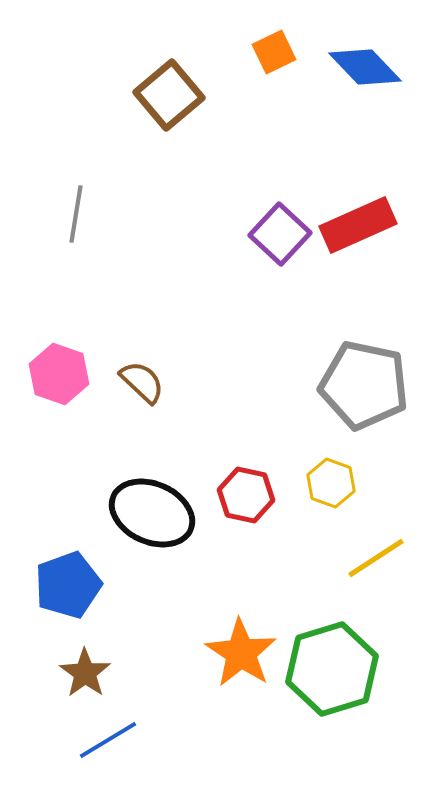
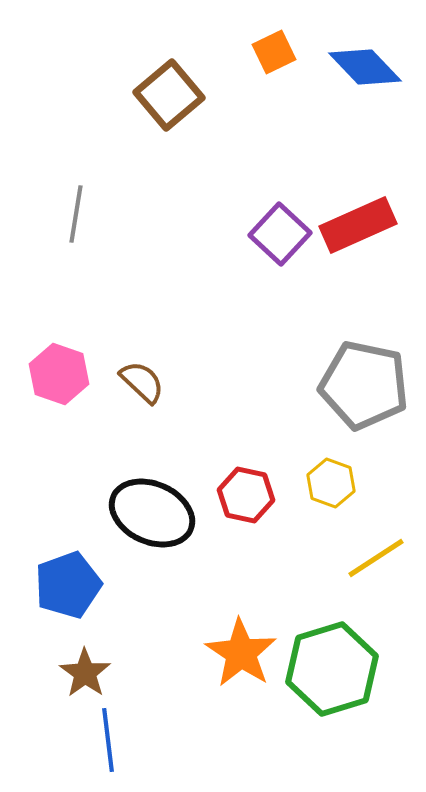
blue line: rotated 66 degrees counterclockwise
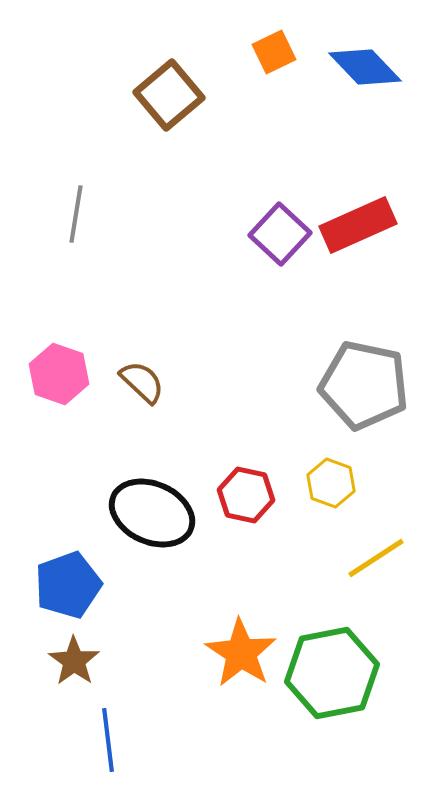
green hexagon: moved 4 px down; rotated 6 degrees clockwise
brown star: moved 11 px left, 12 px up
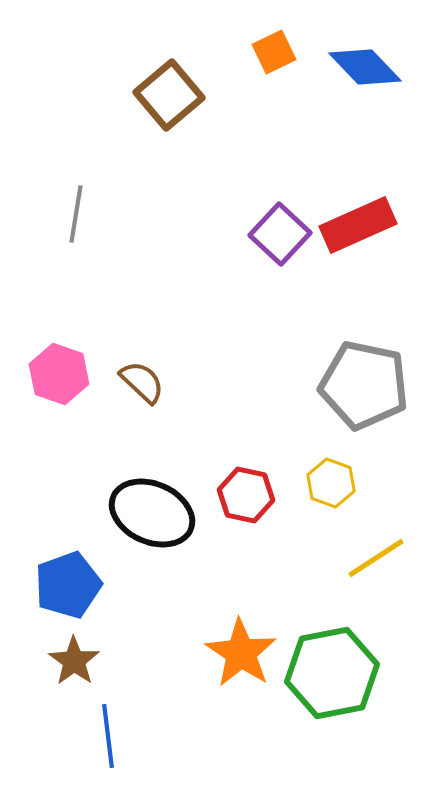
blue line: moved 4 px up
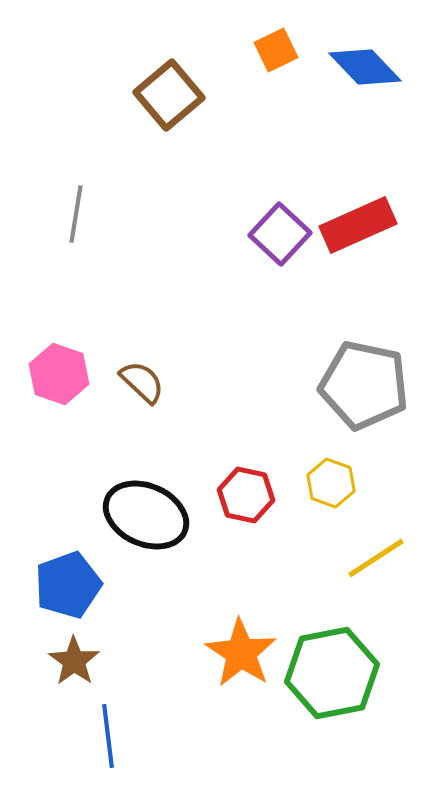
orange square: moved 2 px right, 2 px up
black ellipse: moved 6 px left, 2 px down
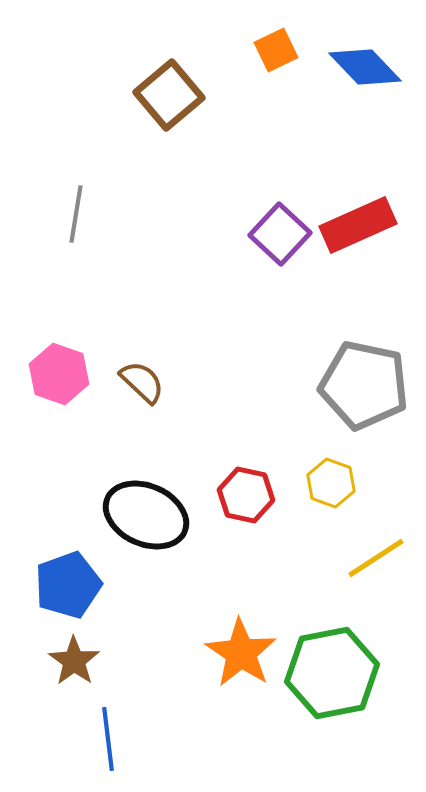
blue line: moved 3 px down
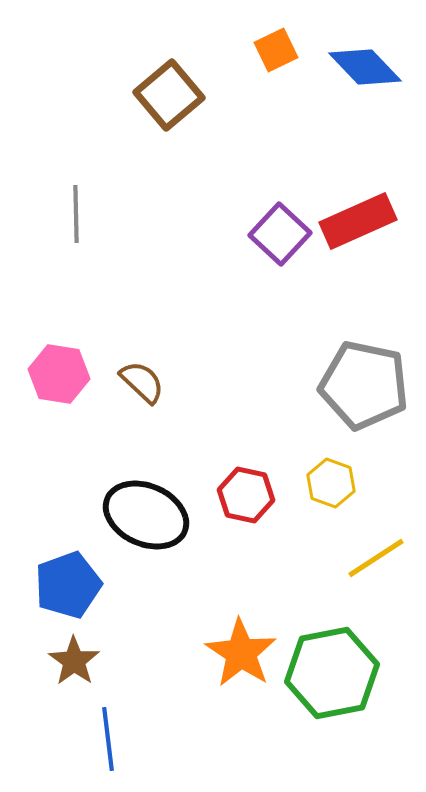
gray line: rotated 10 degrees counterclockwise
red rectangle: moved 4 px up
pink hexagon: rotated 10 degrees counterclockwise
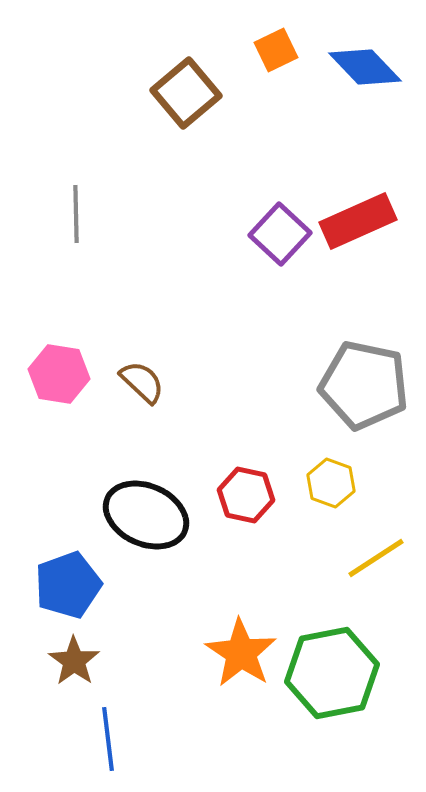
brown square: moved 17 px right, 2 px up
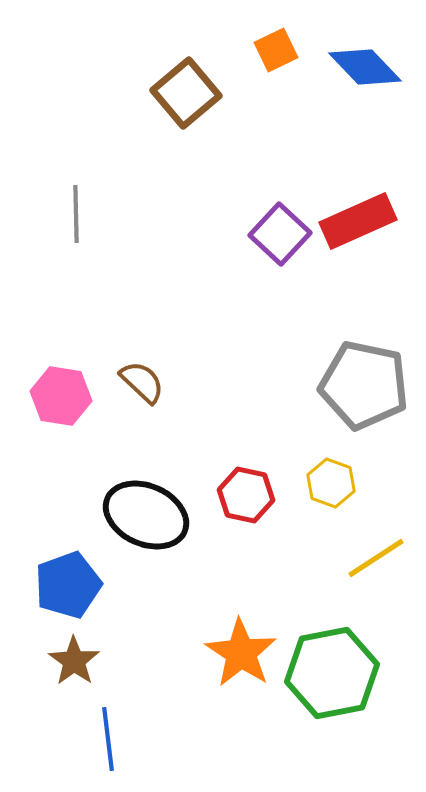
pink hexagon: moved 2 px right, 22 px down
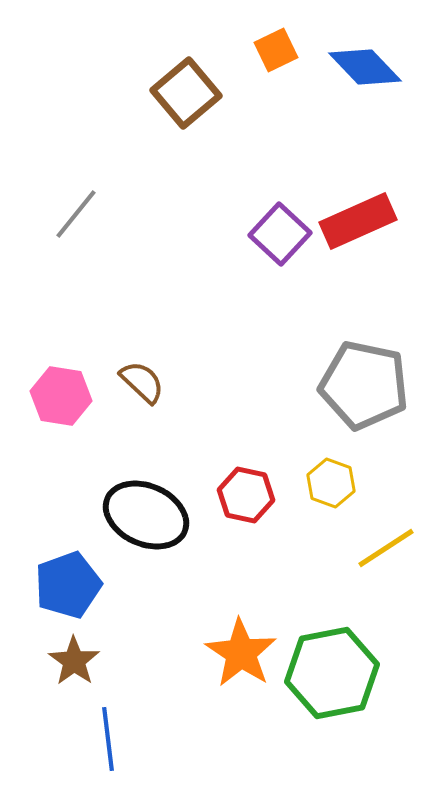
gray line: rotated 40 degrees clockwise
yellow line: moved 10 px right, 10 px up
